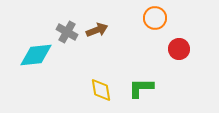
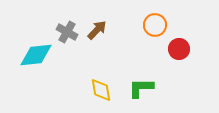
orange circle: moved 7 px down
brown arrow: rotated 25 degrees counterclockwise
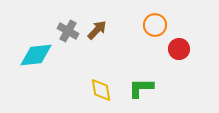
gray cross: moved 1 px right, 1 px up
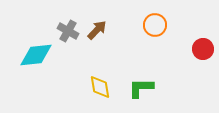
red circle: moved 24 px right
yellow diamond: moved 1 px left, 3 px up
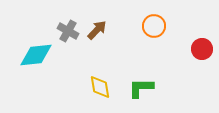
orange circle: moved 1 px left, 1 px down
red circle: moved 1 px left
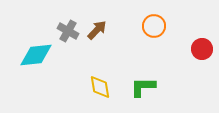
green L-shape: moved 2 px right, 1 px up
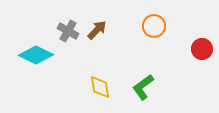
cyan diamond: rotated 32 degrees clockwise
green L-shape: rotated 36 degrees counterclockwise
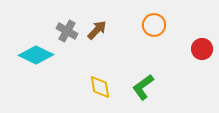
orange circle: moved 1 px up
gray cross: moved 1 px left
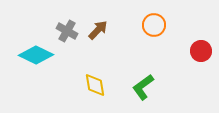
brown arrow: moved 1 px right
red circle: moved 1 px left, 2 px down
yellow diamond: moved 5 px left, 2 px up
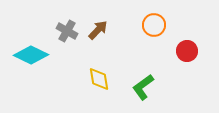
red circle: moved 14 px left
cyan diamond: moved 5 px left
yellow diamond: moved 4 px right, 6 px up
